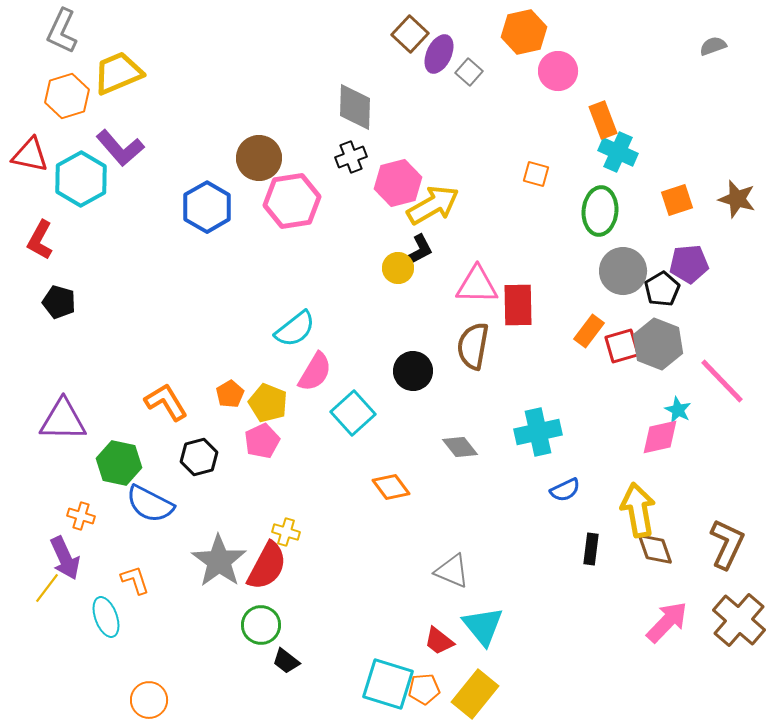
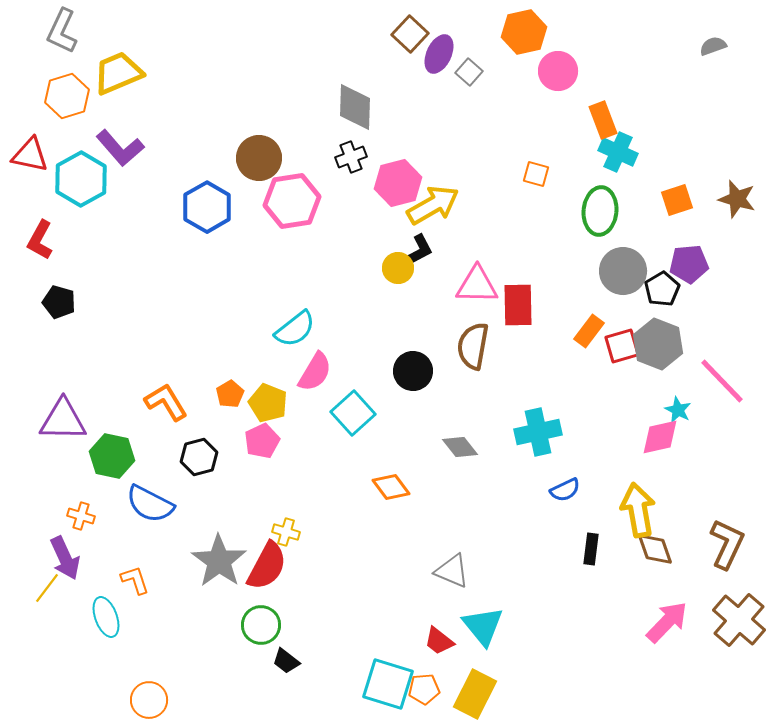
green hexagon at (119, 463): moved 7 px left, 7 px up
yellow rectangle at (475, 694): rotated 12 degrees counterclockwise
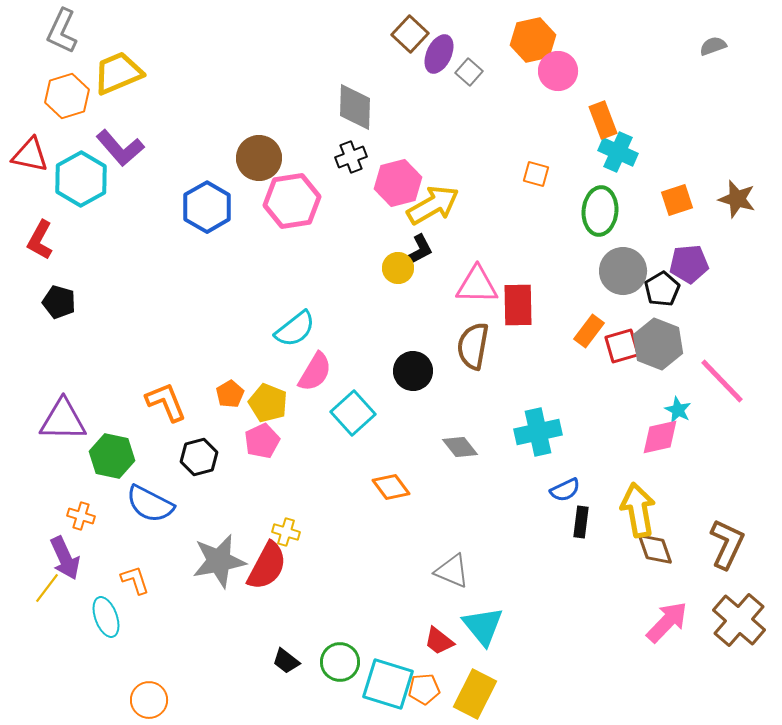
orange hexagon at (524, 32): moved 9 px right, 8 px down
orange L-shape at (166, 402): rotated 9 degrees clockwise
black rectangle at (591, 549): moved 10 px left, 27 px up
gray star at (219, 561): rotated 26 degrees clockwise
green circle at (261, 625): moved 79 px right, 37 px down
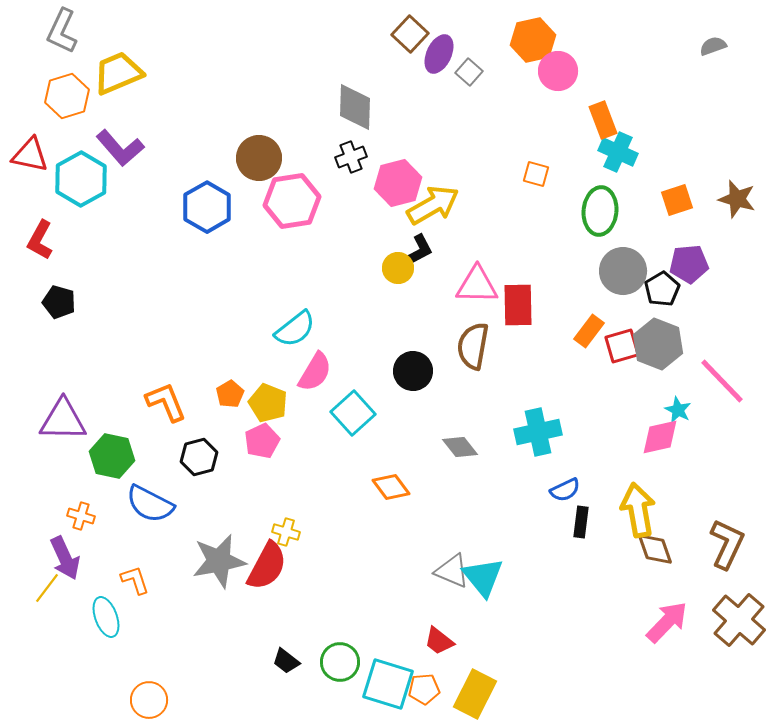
cyan triangle at (483, 626): moved 49 px up
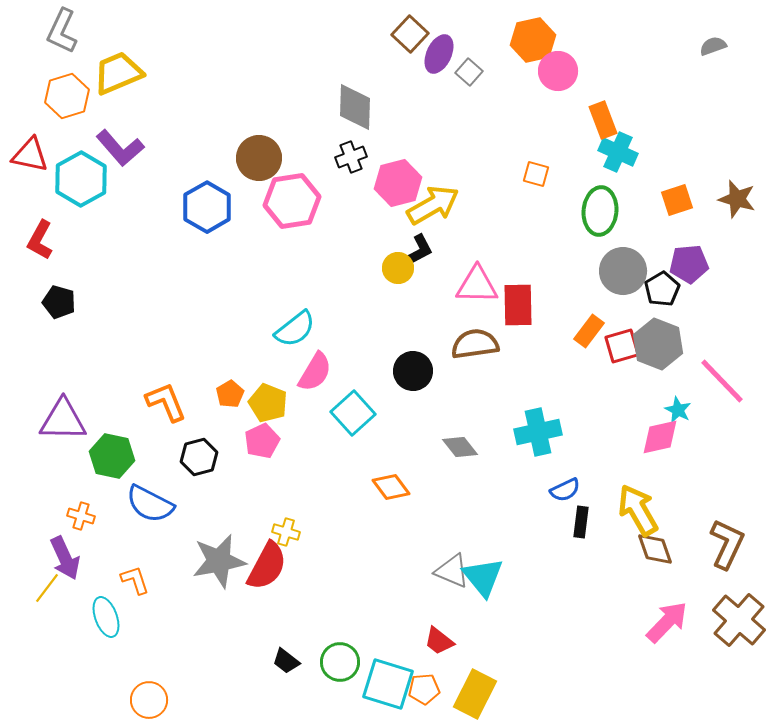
brown semicircle at (473, 346): moved 2 px right, 2 px up; rotated 72 degrees clockwise
yellow arrow at (638, 510): rotated 20 degrees counterclockwise
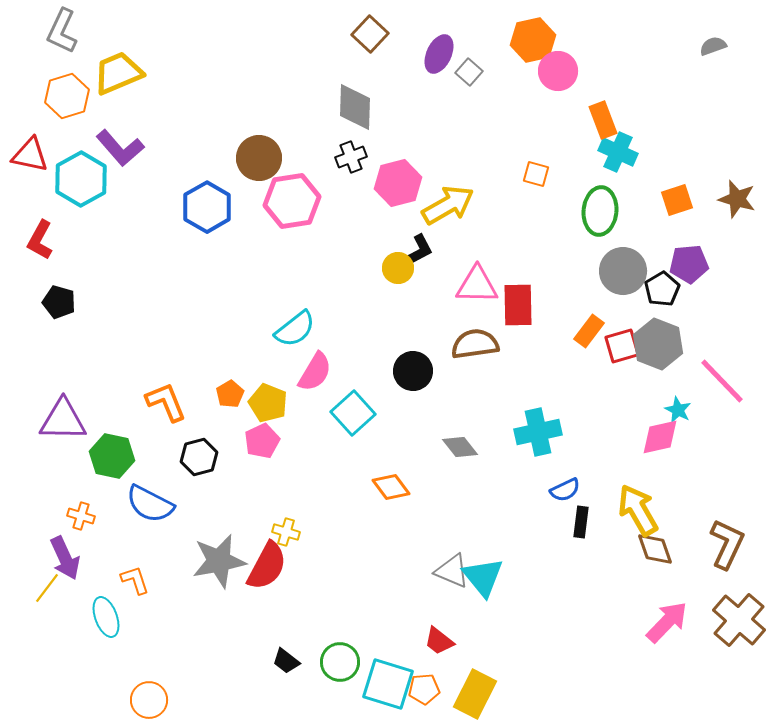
brown square at (410, 34): moved 40 px left
yellow arrow at (433, 205): moved 15 px right
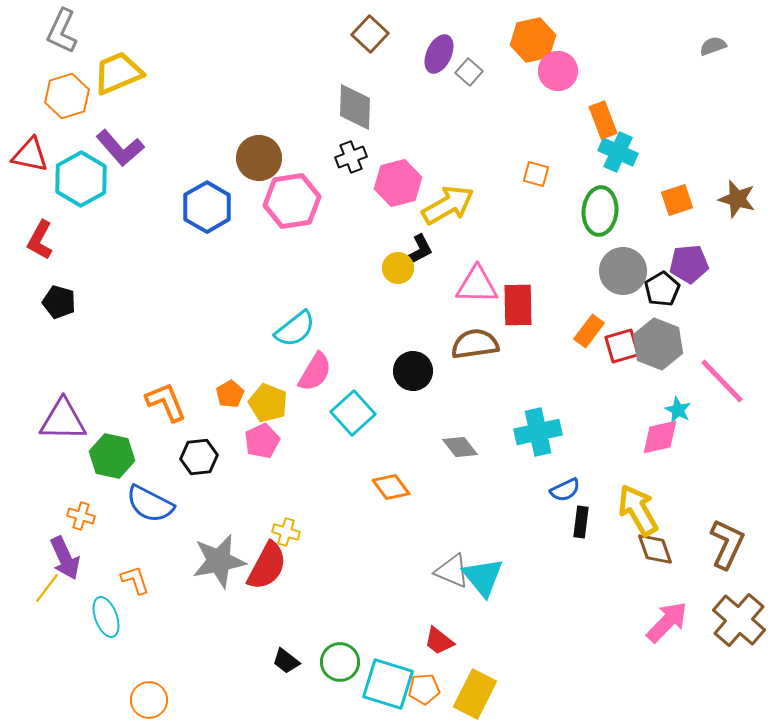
black hexagon at (199, 457): rotated 9 degrees clockwise
